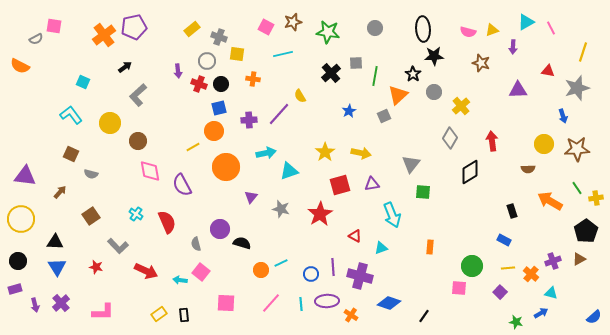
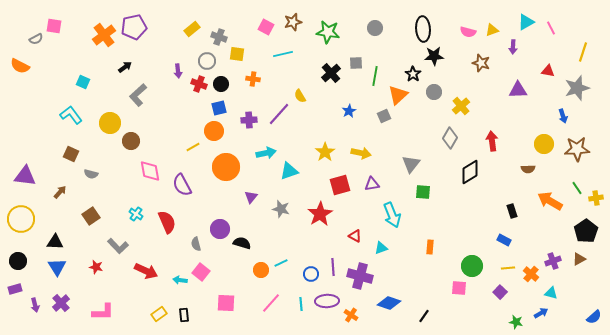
brown circle at (138, 141): moved 7 px left
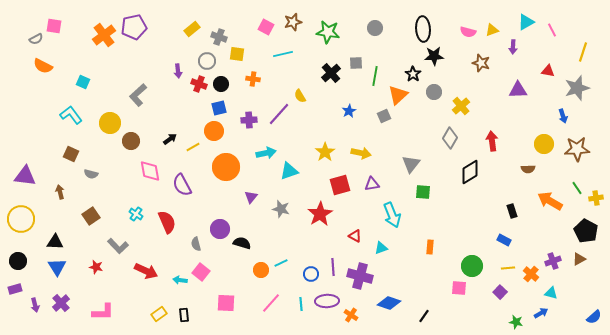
pink line at (551, 28): moved 1 px right, 2 px down
orange semicircle at (20, 66): moved 23 px right
black arrow at (125, 67): moved 45 px right, 72 px down
brown arrow at (60, 192): rotated 56 degrees counterclockwise
black pentagon at (586, 231): rotated 10 degrees counterclockwise
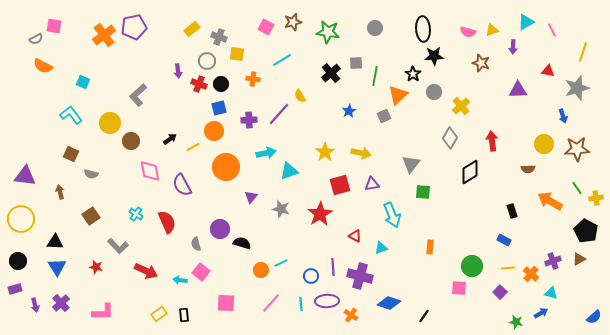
cyan line at (283, 54): moved 1 px left, 6 px down; rotated 18 degrees counterclockwise
blue circle at (311, 274): moved 2 px down
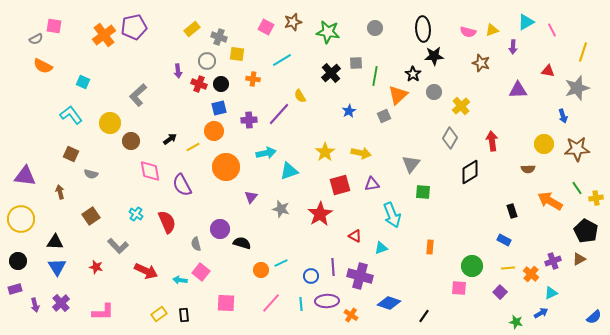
cyan triangle at (551, 293): rotated 40 degrees counterclockwise
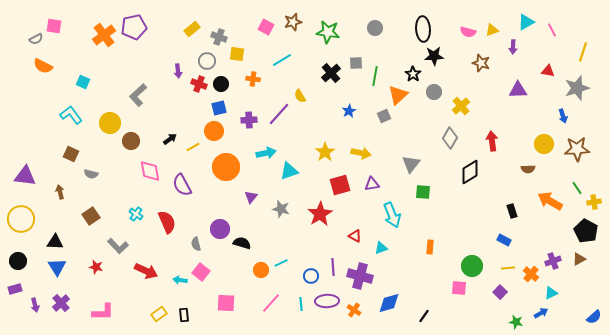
yellow cross at (596, 198): moved 2 px left, 4 px down
blue diamond at (389, 303): rotated 35 degrees counterclockwise
orange cross at (351, 315): moved 3 px right, 5 px up
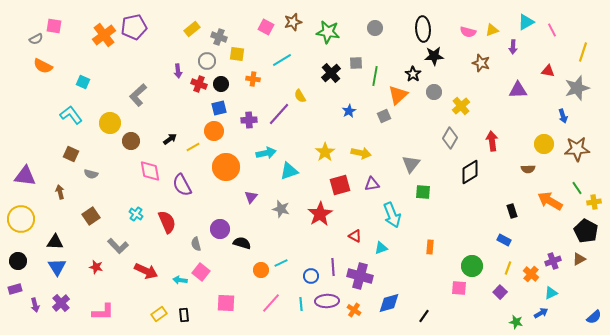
yellow line at (508, 268): rotated 64 degrees counterclockwise
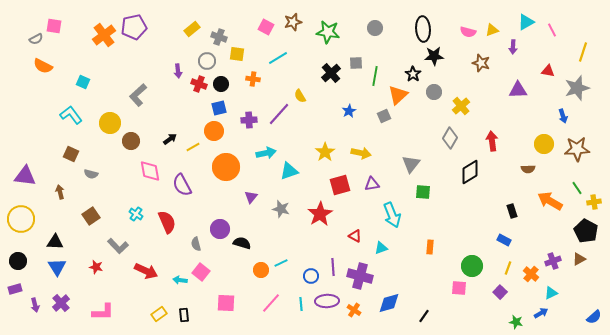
cyan line at (282, 60): moved 4 px left, 2 px up
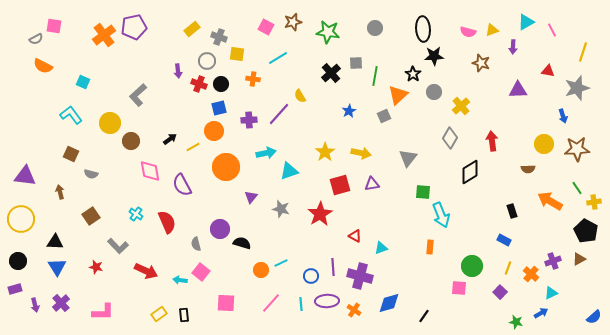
gray triangle at (411, 164): moved 3 px left, 6 px up
cyan arrow at (392, 215): moved 49 px right
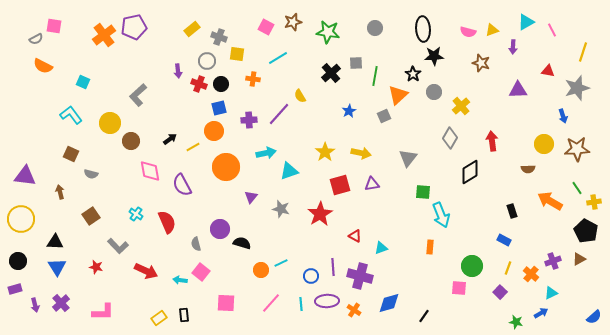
yellow rectangle at (159, 314): moved 4 px down
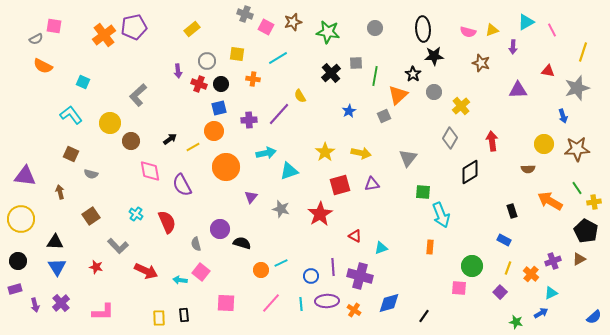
gray cross at (219, 37): moved 26 px right, 23 px up
yellow rectangle at (159, 318): rotated 56 degrees counterclockwise
